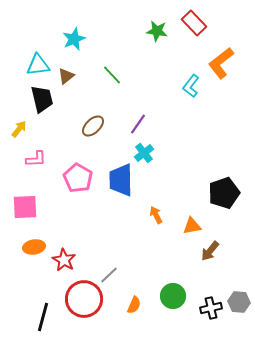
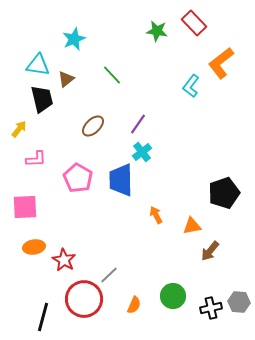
cyan triangle: rotated 15 degrees clockwise
brown triangle: moved 3 px down
cyan cross: moved 2 px left, 1 px up
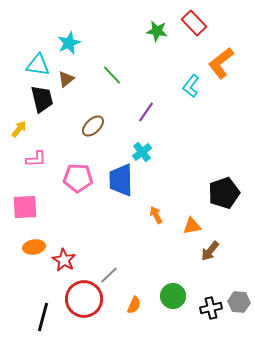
cyan star: moved 5 px left, 4 px down
purple line: moved 8 px right, 12 px up
pink pentagon: rotated 28 degrees counterclockwise
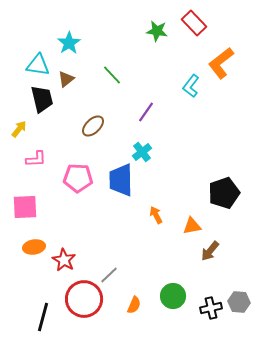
cyan star: rotated 10 degrees counterclockwise
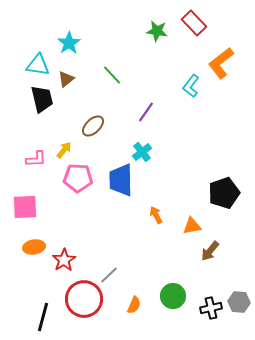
yellow arrow: moved 45 px right, 21 px down
red star: rotated 10 degrees clockwise
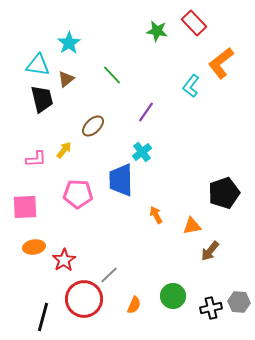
pink pentagon: moved 16 px down
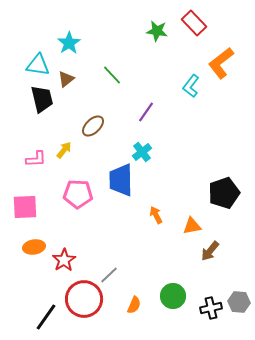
black line: moved 3 px right; rotated 20 degrees clockwise
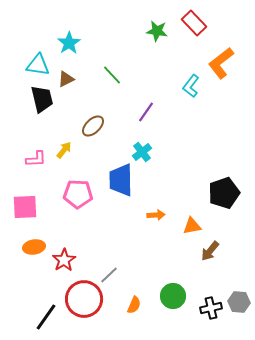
brown triangle: rotated 12 degrees clockwise
orange arrow: rotated 114 degrees clockwise
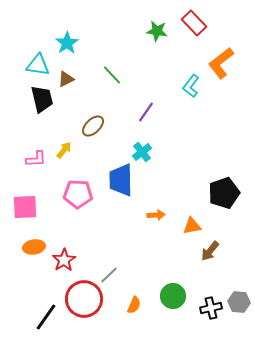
cyan star: moved 2 px left
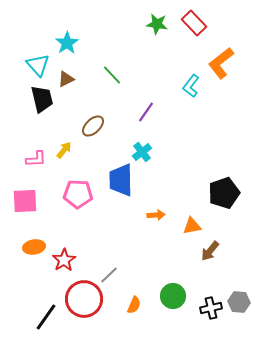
green star: moved 7 px up
cyan triangle: rotated 40 degrees clockwise
pink square: moved 6 px up
